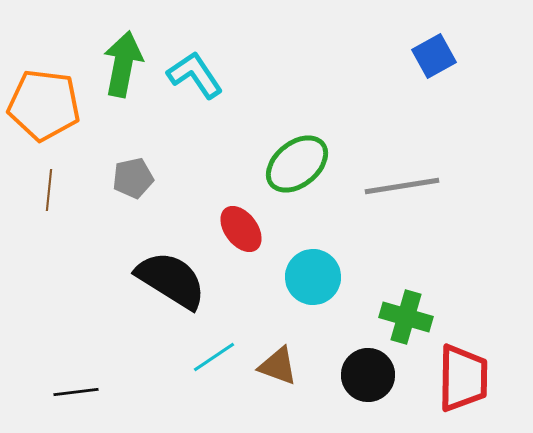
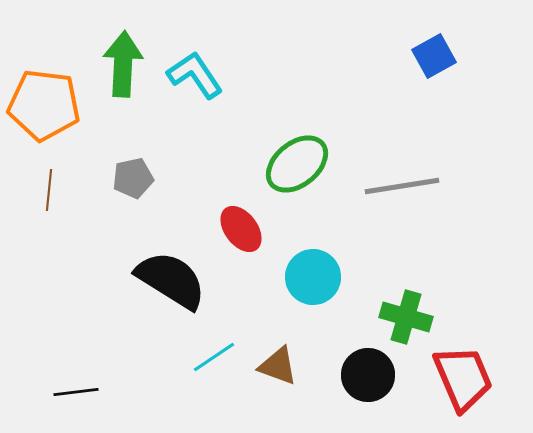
green arrow: rotated 8 degrees counterclockwise
red trapezoid: rotated 24 degrees counterclockwise
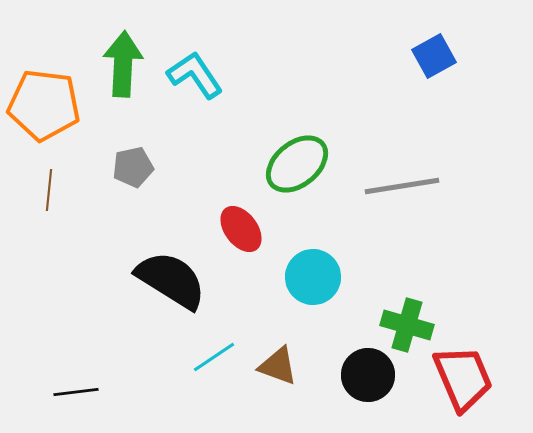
gray pentagon: moved 11 px up
green cross: moved 1 px right, 8 px down
